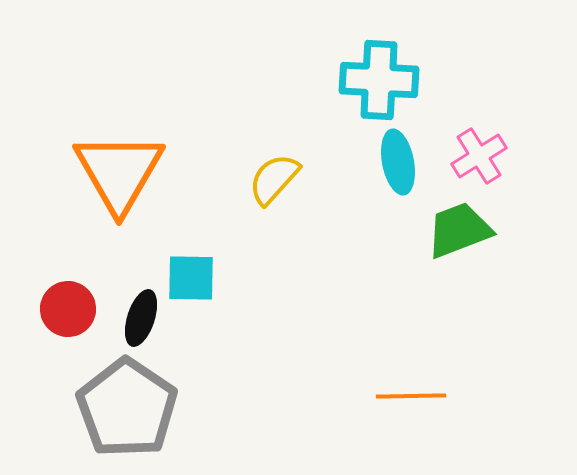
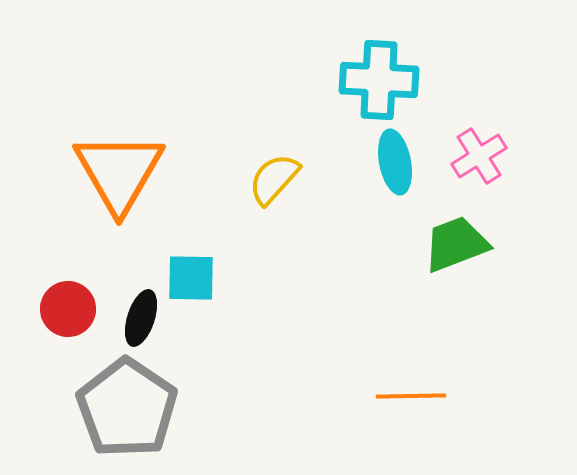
cyan ellipse: moved 3 px left
green trapezoid: moved 3 px left, 14 px down
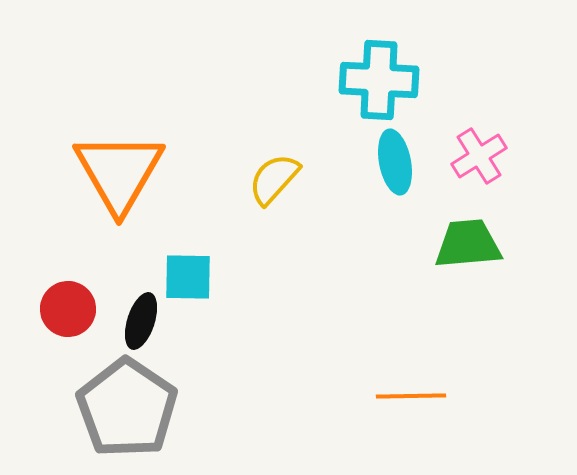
green trapezoid: moved 12 px right; rotated 16 degrees clockwise
cyan square: moved 3 px left, 1 px up
black ellipse: moved 3 px down
